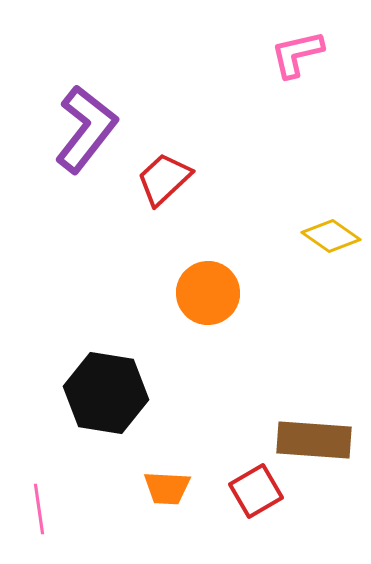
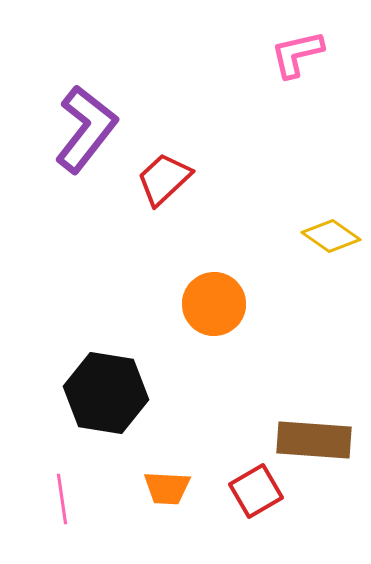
orange circle: moved 6 px right, 11 px down
pink line: moved 23 px right, 10 px up
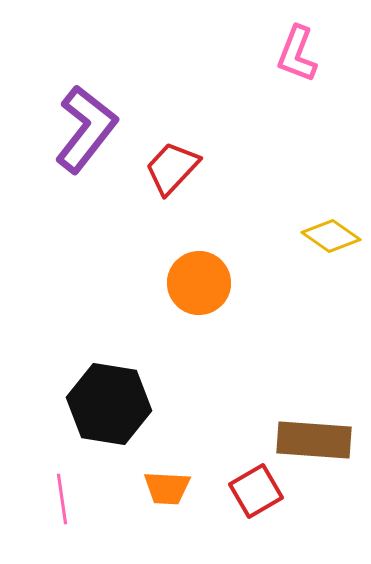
pink L-shape: rotated 56 degrees counterclockwise
red trapezoid: moved 8 px right, 11 px up; rotated 4 degrees counterclockwise
orange circle: moved 15 px left, 21 px up
black hexagon: moved 3 px right, 11 px down
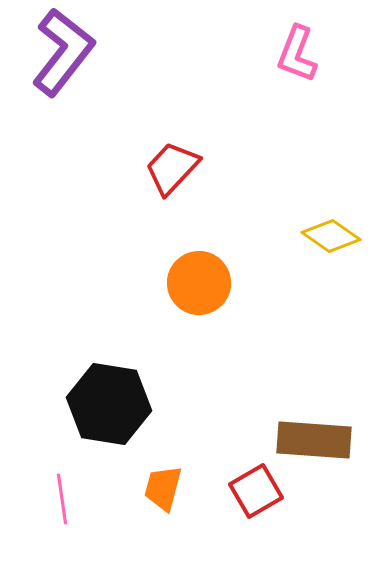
purple L-shape: moved 23 px left, 77 px up
orange trapezoid: moved 4 px left; rotated 102 degrees clockwise
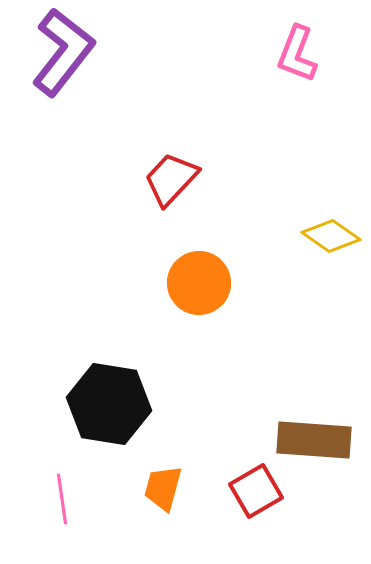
red trapezoid: moved 1 px left, 11 px down
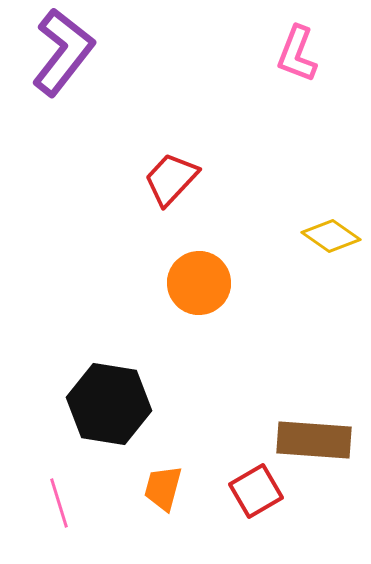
pink line: moved 3 px left, 4 px down; rotated 9 degrees counterclockwise
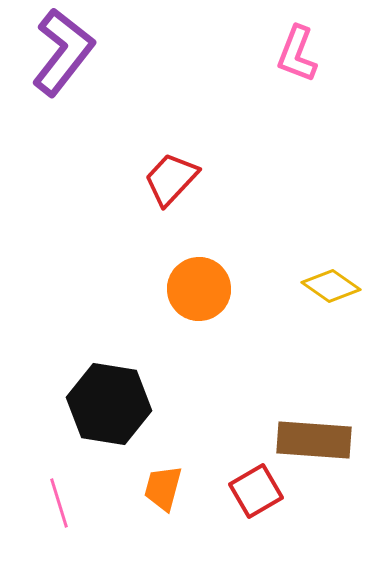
yellow diamond: moved 50 px down
orange circle: moved 6 px down
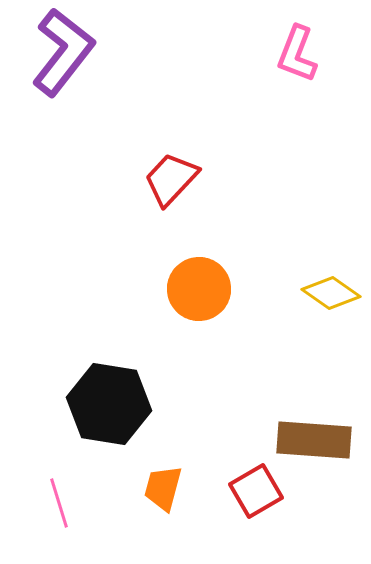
yellow diamond: moved 7 px down
